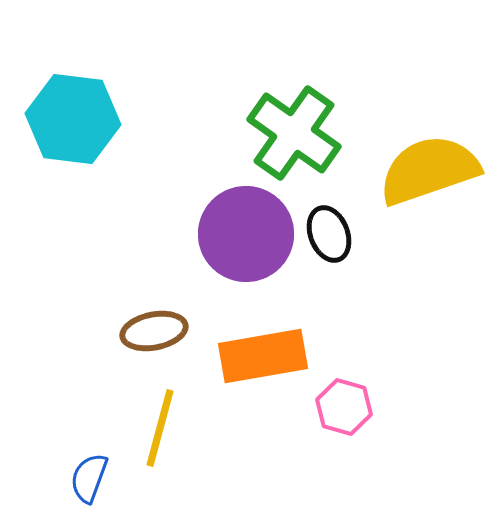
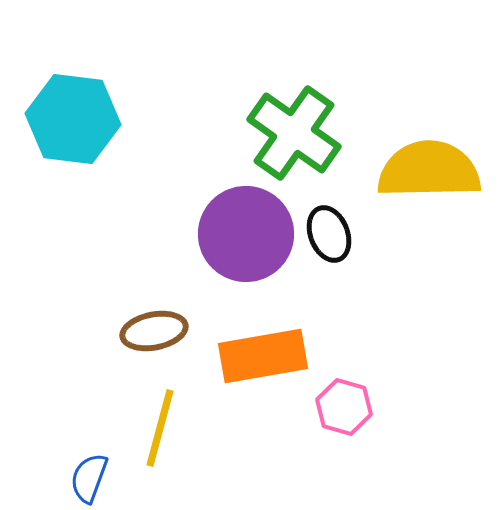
yellow semicircle: rotated 18 degrees clockwise
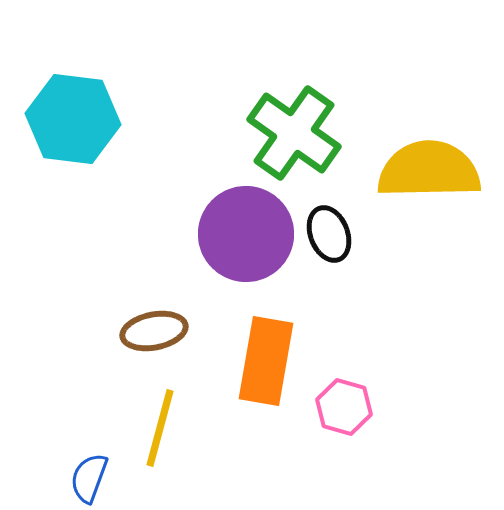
orange rectangle: moved 3 px right, 5 px down; rotated 70 degrees counterclockwise
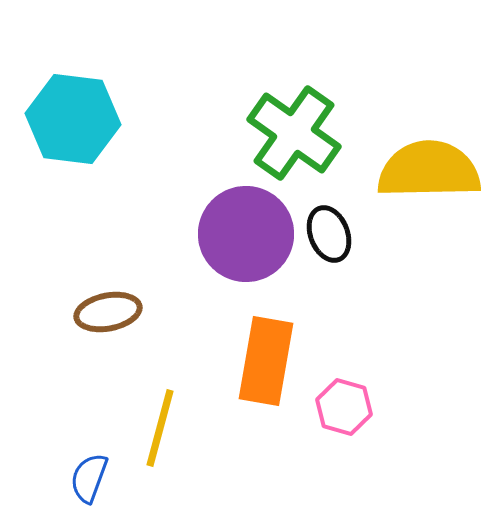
brown ellipse: moved 46 px left, 19 px up
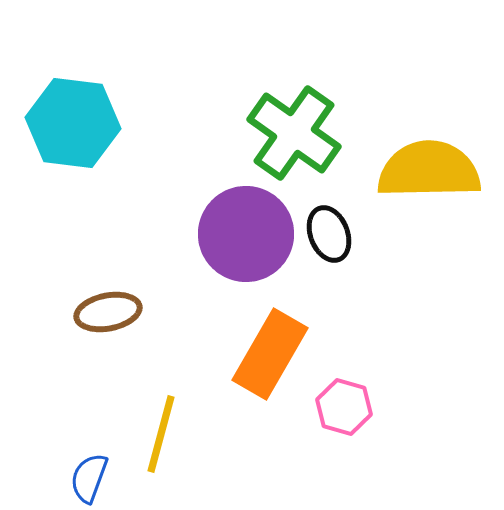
cyan hexagon: moved 4 px down
orange rectangle: moved 4 px right, 7 px up; rotated 20 degrees clockwise
yellow line: moved 1 px right, 6 px down
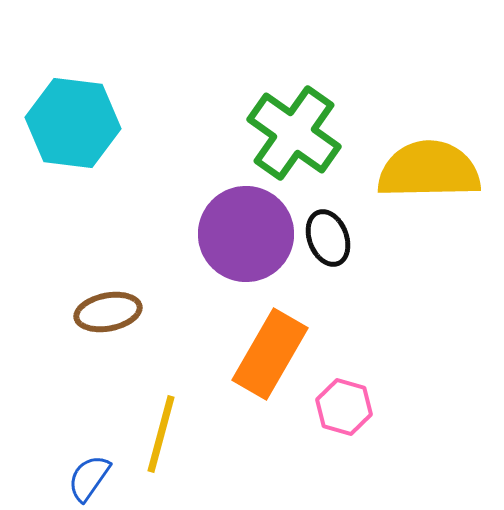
black ellipse: moved 1 px left, 4 px down
blue semicircle: rotated 15 degrees clockwise
